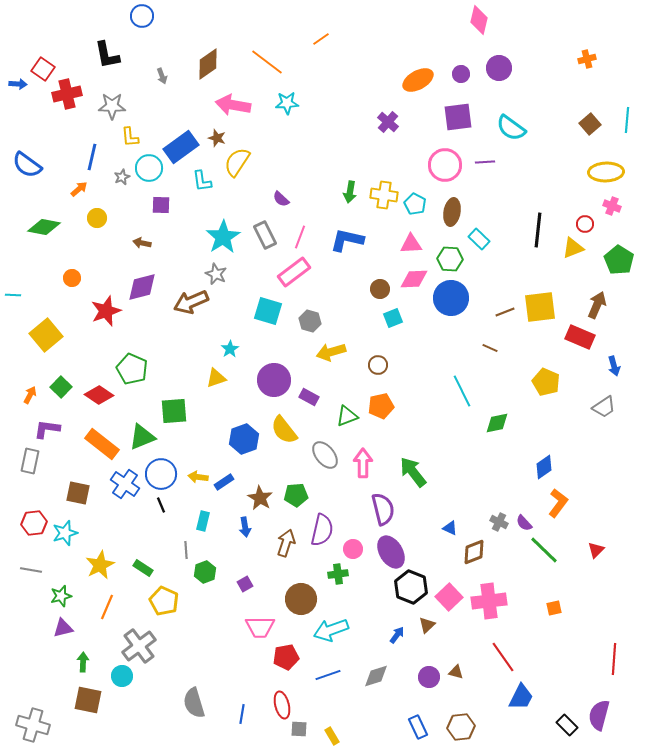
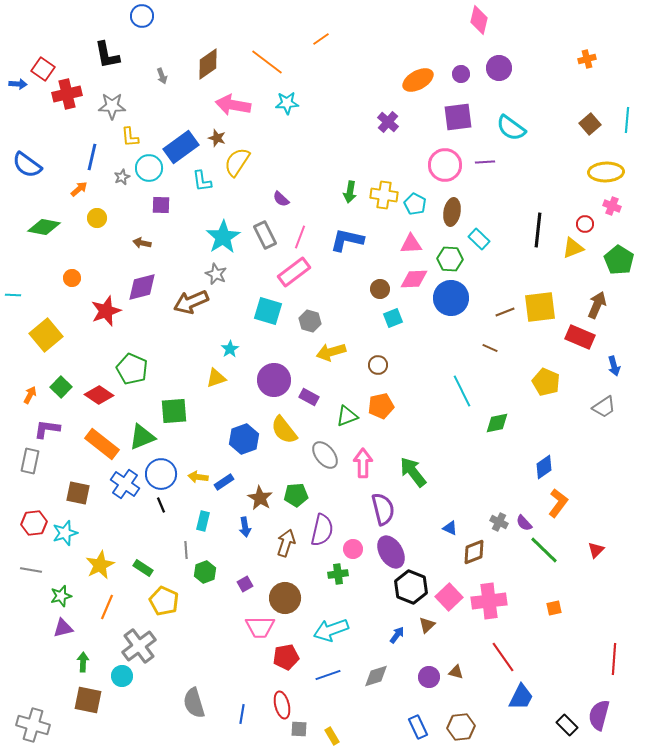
brown circle at (301, 599): moved 16 px left, 1 px up
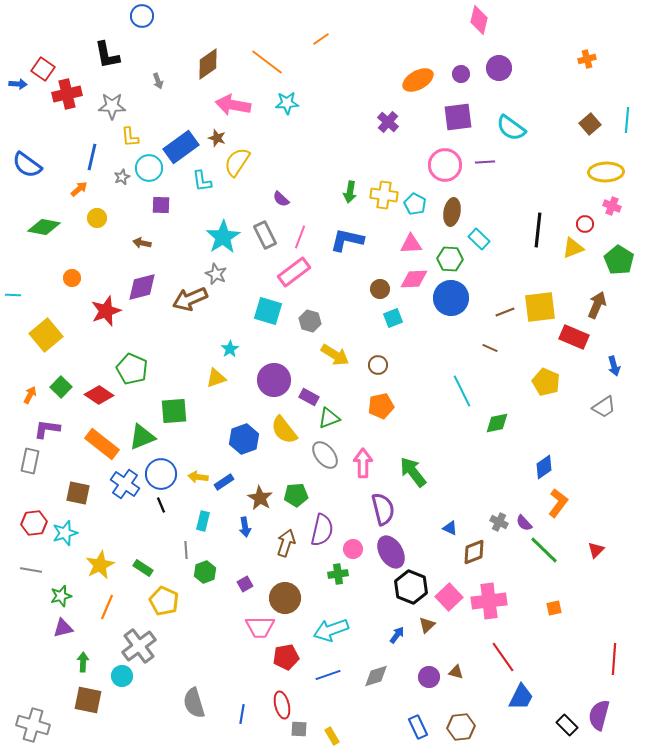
gray arrow at (162, 76): moved 4 px left, 5 px down
brown arrow at (191, 302): moved 1 px left, 3 px up
red rectangle at (580, 337): moved 6 px left
yellow arrow at (331, 352): moved 4 px right, 3 px down; rotated 132 degrees counterclockwise
green triangle at (347, 416): moved 18 px left, 2 px down
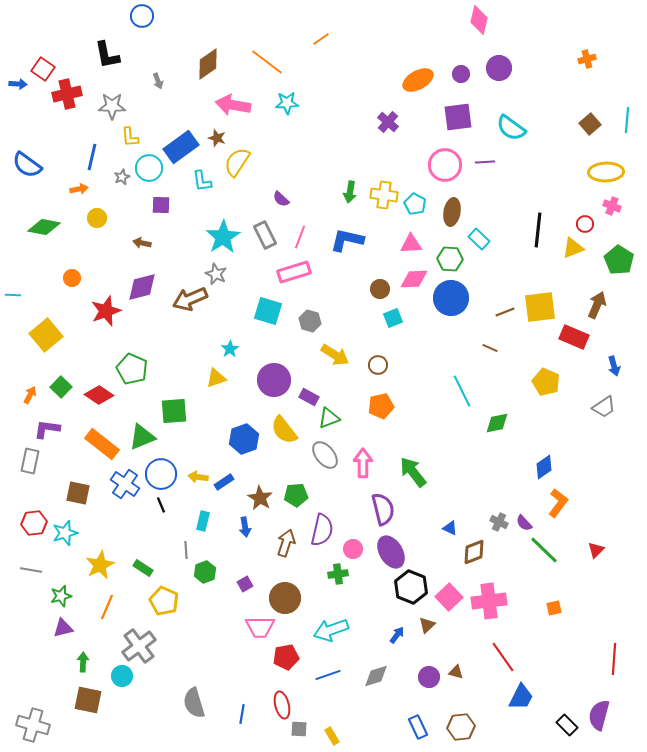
orange arrow at (79, 189): rotated 30 degrees clockwise
pink rectangle at (294, 272): rotated 20 degrees clockwise
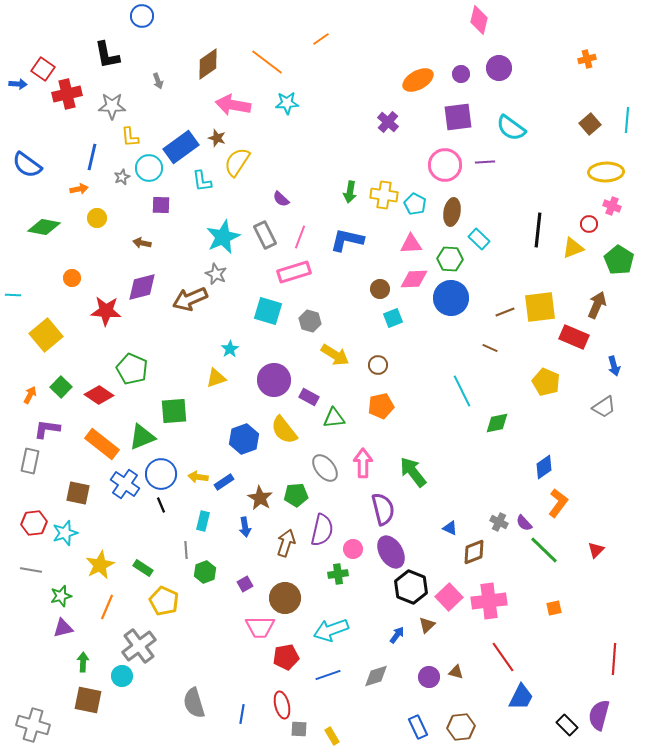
red circle at (585, 224): moved 4 px right
cyan star at (223, 237): rotated 8 degrees clockwise
red star at (106, 311): rotated 24 degrees clockwise
green triangle at (329, 418): moved 5 px right; rotated 15 degrees clockwise
gray ellipse at (325, 455): moved 13 px down
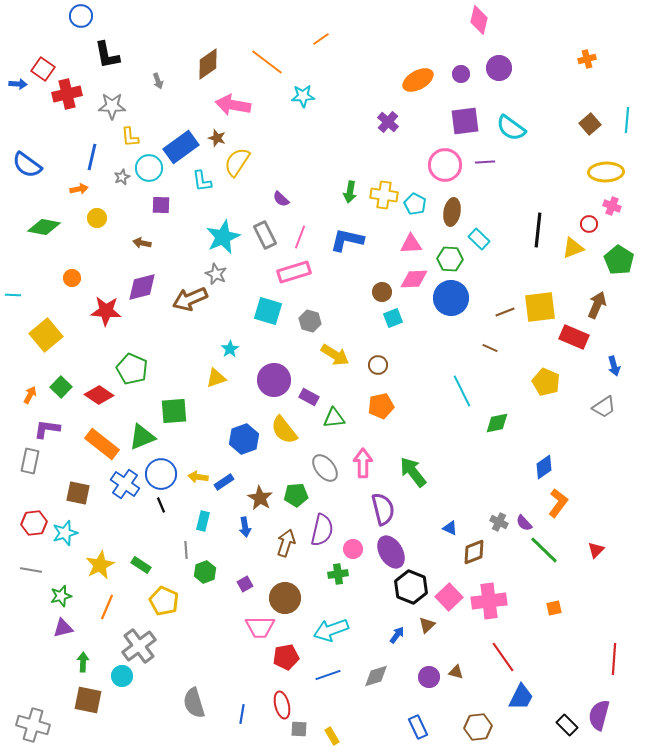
blue circle at (142, 16): moved 61 px left
cyan star at (287, 103): moved 16 px right, 7 px up
purple square at (458, 117): moved 7 px right, 4 px down
brown circle at (380, 289): moved 2 px right, 3 px down
green rectangle at (143, 568): moved 2 px left, 3 px up
brown hexagon at (461, 727): moved 17 px right
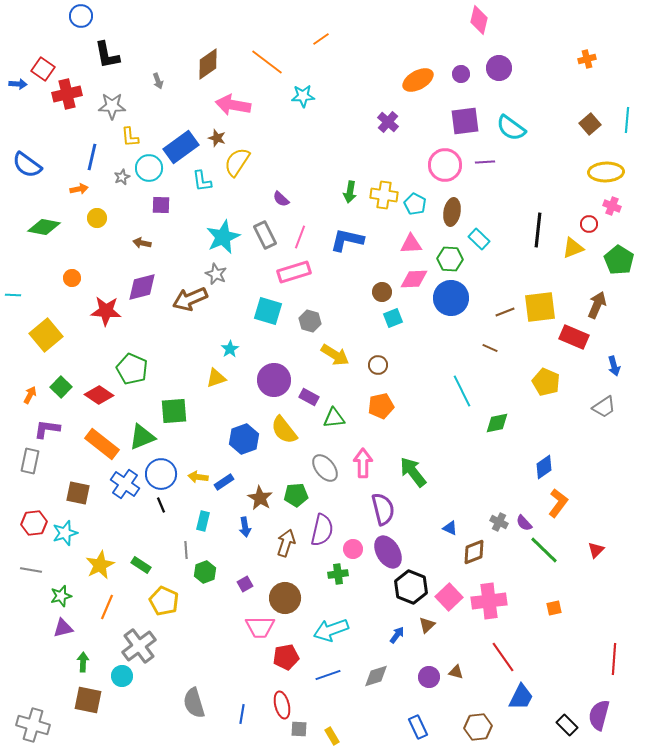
purple ellipse at (391, 552): moved 3 px left
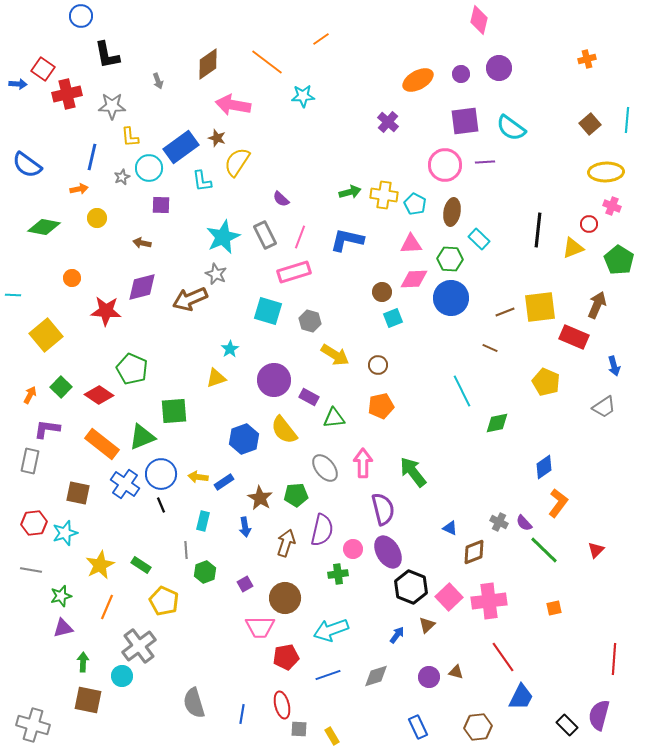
green arrow at (350, 192): rotated 115 degrees counterclockwise
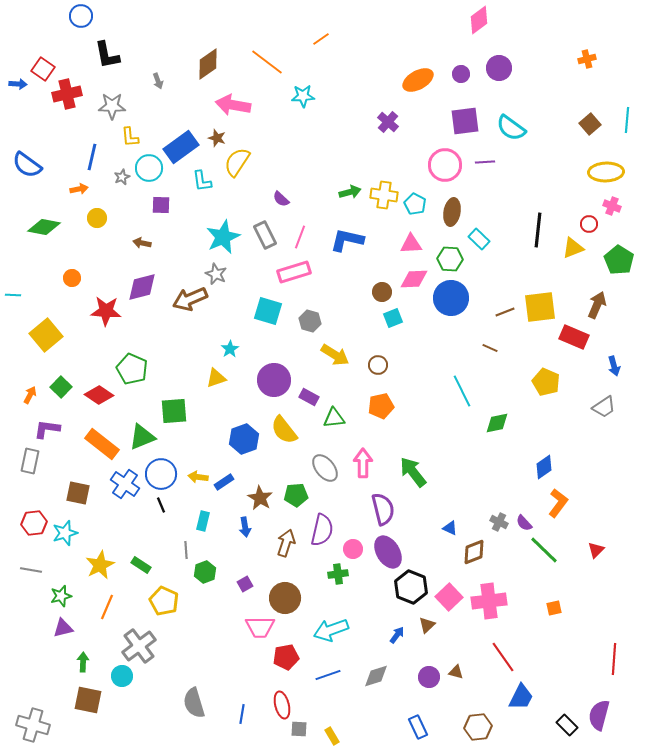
pink diamond at (479, 20): rotated 40 degrees clockwise
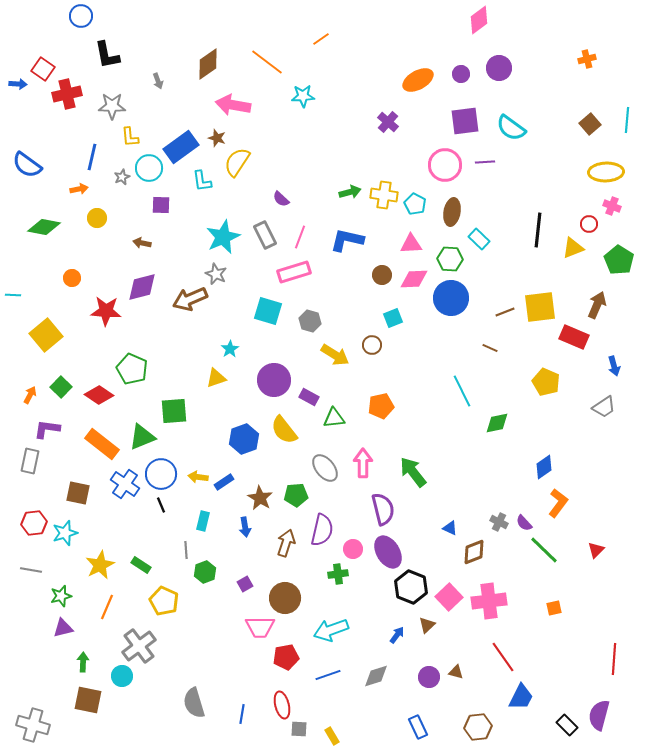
brown circle at (382, 292): moved 17 px up
brown circle at (378, 365): moved 6 px left, 20 px up
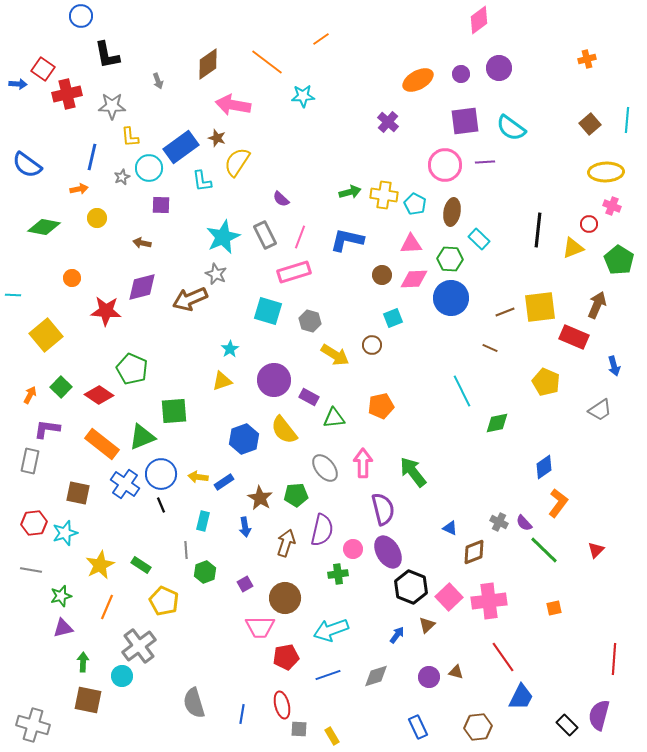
yellow triangle at (216, 378): moved 6 px right, 3 px down
gray trapezoid at (604, 407): moved 4 px left, 3 px down
